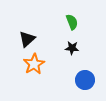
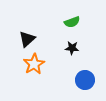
green semicircle: rotated 91 degrees clockwise
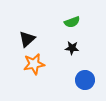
orange star: rotated 20 degrees clockwise
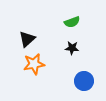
blue circle: moved 1 px left, 1 px down
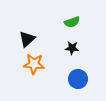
orange star: rotated 15 degrees clockwise
blue circle: moved 6 px left, 2 px up
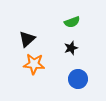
black star: moved 1 px left; rotated 24 degrees counterclockwise
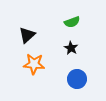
black triangle: moved 4 px up
black star: rotated 24 degrees counterclockwise
blue circle: moved 1 px left
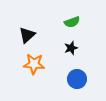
black star: rotated 24 degrees clockwise
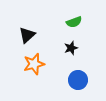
green semicircle: moved 2 px right
orange star: rotated 20 degrees counterclockwise
blue circle: moved 1 px right, 1 px down
